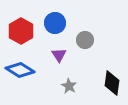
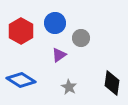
gray circle: moved 4 px left, 2 px up
purple triangle: rotated 28 degrees clockwise
blue diamond: moved 1 px right, 10 px down
gray star: moved 1 px down
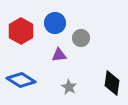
purple triangle: rotated 28 degrees clockwise
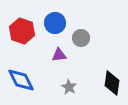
red hexagon: moved 1 px right; rotated 10 degrees counterclockwise
blue diamond: rotated 32 degrees clockwise
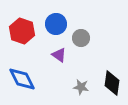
blue circle: moved 1 px right, 1 px down
purple triangle: rotated 42 degrees clockwise
blue diamond: moved 1 px right, 1 px up
gray star: moved 12 px right; rotated 21 degrees counterclockwise
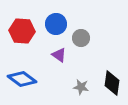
red hexagon: rotated 15 degrees counterclockwise
blue diamond: rotated 28 degrees counterclockwise
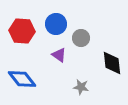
blue diamond: rotated 16 degrees clockwise
black diamond: moved 20 px up; rotated 15 degrees counterclockwise
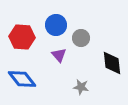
blue circle: moved 1 px down
red hexagon: moved 6 px down
purple triangle: rotated 14 degrees clockwise
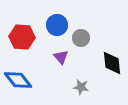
blue circle: moved 1 px right
purple triangle: moved 2 px right, 2 px down
blue diamond: moved 4 px left, 1 px down
